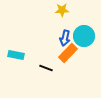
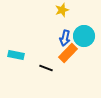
yellow star: rotated 16 degrees counterclockwise
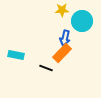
yellow star: rotated 16 degrees clockwise
cyan circle: moved 2 px left, 15 px up
orange rectangle: moved 6 px left
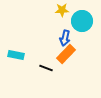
orange rectangle: moved 4 px right, 1 px down
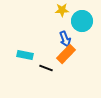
blue arrow: moved 1 px down; rotated 35 degrees counterclockwise
cyan rectangle: moved 9 px right
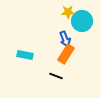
yellow star: moved 6 px right, 2 px down
orange rectangle: rotated 12 degrees counterclockwise
black line: moved 10 px right, 8 px down
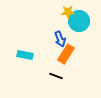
cyan circle: moved 3 px left
blue arrow: moved 5 px left
